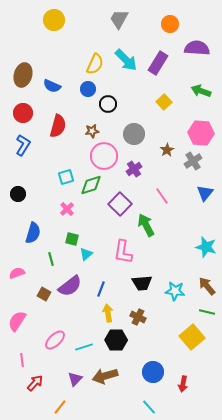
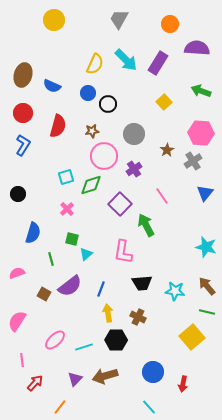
blue circle at (88, 89): moved 4 px down
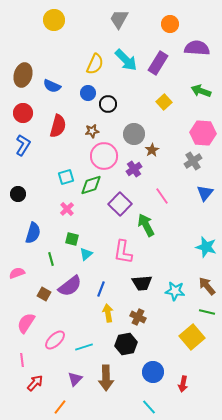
pink hexagon at (201, 133): moved 2 px right
brown star at (167, 150): moved 15 px left
pink semicircle at (17, 321): moved 9 px right, 2 px down
black hexagon at (116, 340): moved 10 px right, 4 px down; rotated 10 degrees counterclockwise
brown arrow at (105, 376): moved 1 px right, 2 px down; rotated 75 degrees counterclockwise
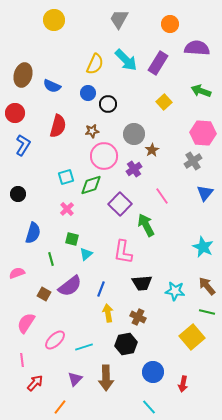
red circle at (23, 113): moved 8 px left
cyan star at (206, 247): moved 3 px left; rotated 10 degrees clockwise
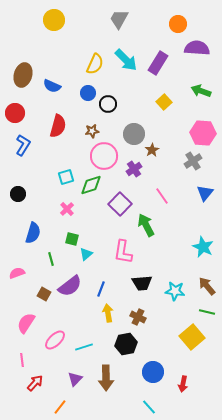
orange circle at (170, 24): moved 8 px right
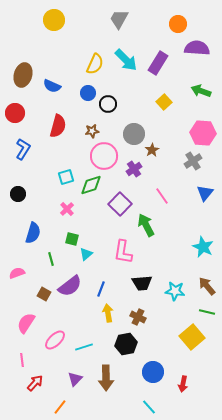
blue L-shape at (23, 145): moved 4 px down
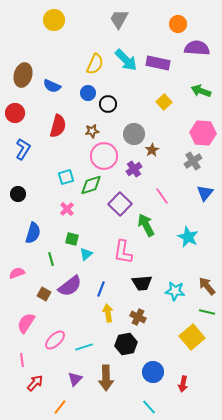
purple rectangle at (158, 63): rotated 70 degrees clockwise
cyan star at (203, 247): moved 15 px left, 10 px up
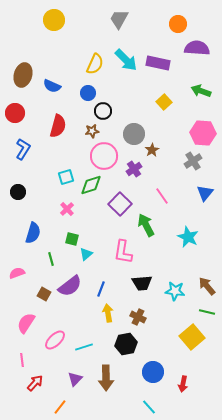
black circle at (108, 104): moved 5 px left, 7 px down
black circle at (18, 194): moved 2 px up
